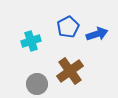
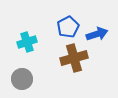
cyan cross: moved 4 px left, 1 px down
brown cross: moved 4 px right, 13 px up; rotated 20 degrees clockwise
gray circle: moved 15 px left, 5 px up
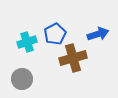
blue pentagon: moved 13 px left, 7 px down
blue arrow: moved 1 px right
brown cross: moved 1 px left
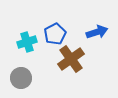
blue arrow: moved 1 px left, 2 px up
brown cross: moved 2 px left, 1 px down; rotated 20 degrees counterclockwise
gray circle: moved 1 px left, 1 px up
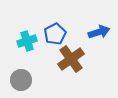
blue arrow: moved 2 px right
cyan cross: moved 1 px up
gray circle: moved 2 px down
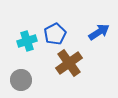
blue arrow: rotated 15 degrees counterclockwise
brown cross: moved 2 px left, 4 px down
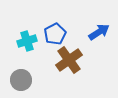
brown cross: moved 3 px up
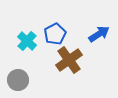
blue arrow: moved 2 px down
cyan cross: rotated 30 degrees counterclockwise
gray circle: moved 3 px left
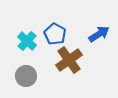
blue pentagon: rotated 15 degrees counterclockwise
gray circle: moved 8 px right, 4 px up
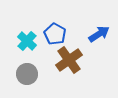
gray circle: moved 1 px right, 2 px up
